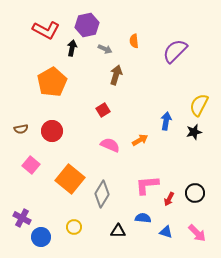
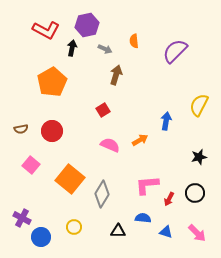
black star: moved 5 px right, 25 px down
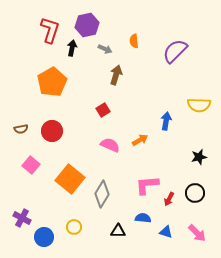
red L-shape: moved 4 px right; rotated 100 degrees counterclockwise
yellow semicircle: rotated 115 degrees counterclockwise
blue circle: moved 3 px right
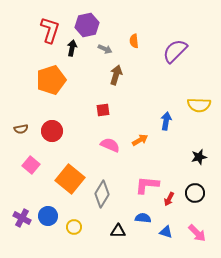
orange pentagon: moved 1 px left, 2 px up; rotated 12 degrees clockwise
red square: rotated 24 degrees clockwise
pink L-shape: rotated 10 degrees clockwise
blue circle: moved 4 px right, 21 px up
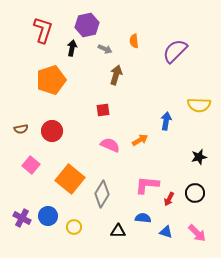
red L-shape: moved 7 px left
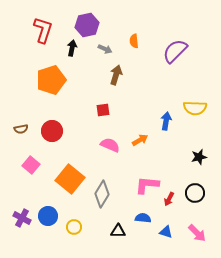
yellow semicircle: moved 4 px left, 3 px down
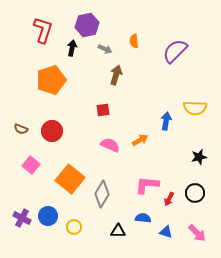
brown semicircle: rotated 32 degrees clockwise
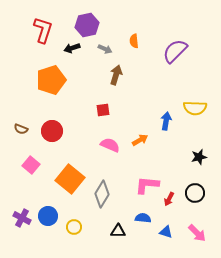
black arrow: rotated 119 degrees counterclockwise
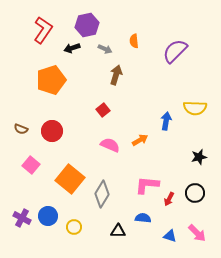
red L-shape: rotated 16 degrees clockwise
red square: rotated 32 degrees counterclockwise
blue triangle: moved 4 px right, 4 px down
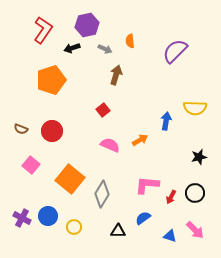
orange semicircle: moved 4 px left
red arrow: moved 2 px right, 2 px up
blue semicircle: rotated 42 degrees counterclockwise
pink arrow: moved 2 px left, 3 px up
